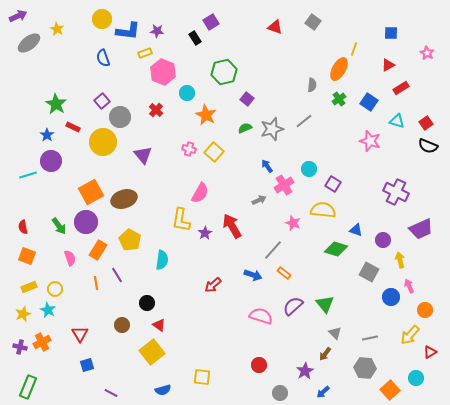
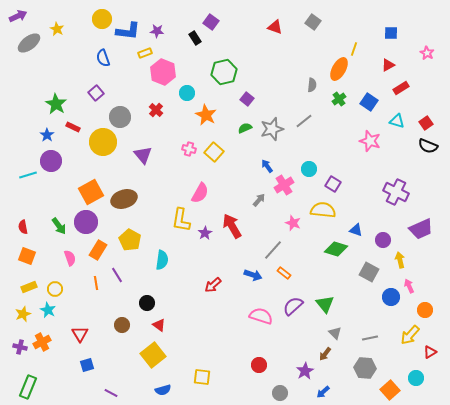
purple square at (211, 22): rotated 21 degrees counterclockwise
purple square at (102, 101): moved 6 px left, 8 px up
gray arrow at (259, 200): rotated 24 degrees counterclockwise
yellow square at (152, 352): moved 1 px right, 3 px down
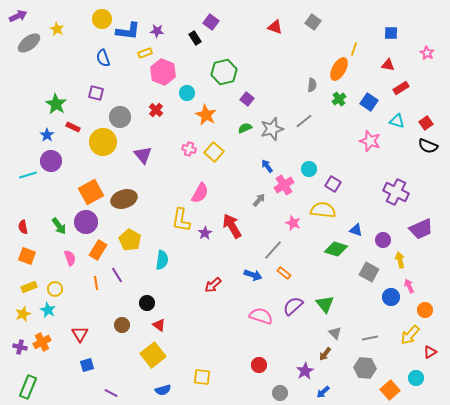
red triangle at (388, 65): rotated 40 degrees clockwise
purple square at (96, 93): rotated 35 degrees counterclockwise
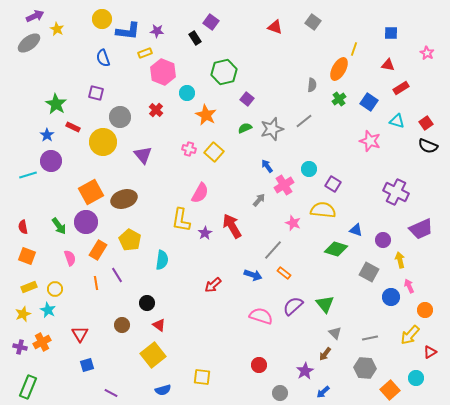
purple arrow at (18, 16): moved 17 px right
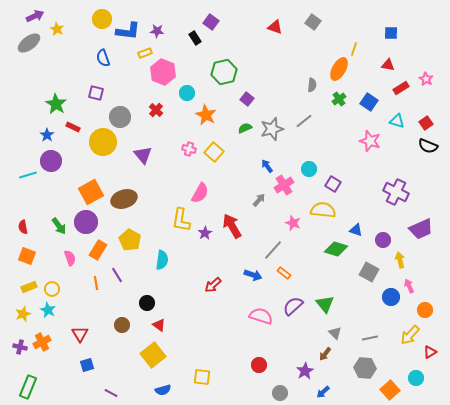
pink star at (427, 53): moved 1 px left, 26 px down
yellow circle at (55, 289): moved 3 px left
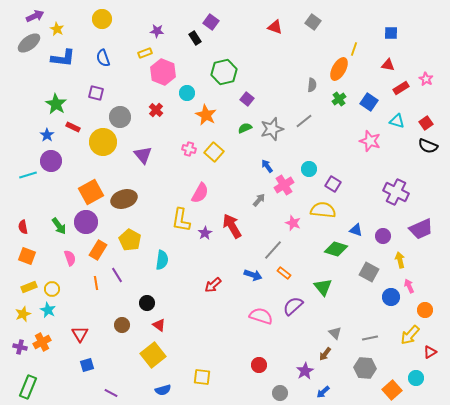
blue L-shape at (128, 31): moved 65 px left, 27 px down
purple circle at (383, 240): moved 4 px up
green triangle at (325, 304): moved 2 px left, 17 px up
orange square at (390, 390): moved 2 px right
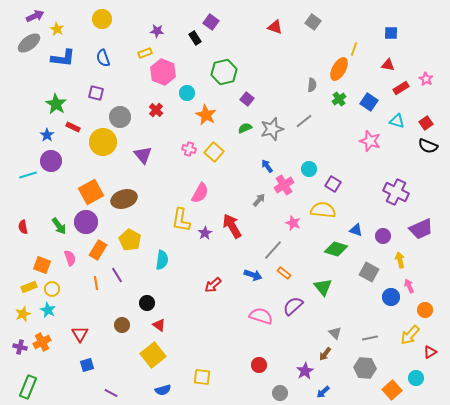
orange square at (27, 256): moved 15 px right, 9 px down
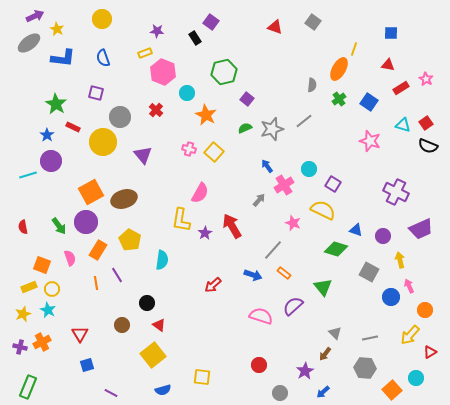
cyan triangle at (397, 121): moved 6 px right, 4 px down
yellow semicircle at (323, 210): rotated 20 degrees clockwise
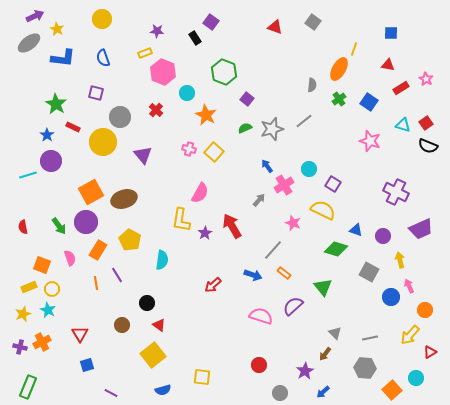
green hexagon at (224, 72): rotated 25 degrees counterclockwise
